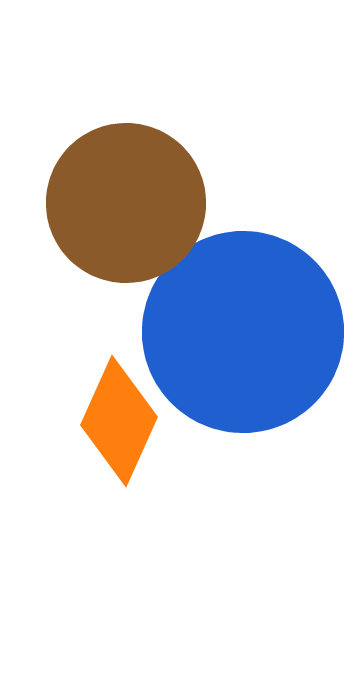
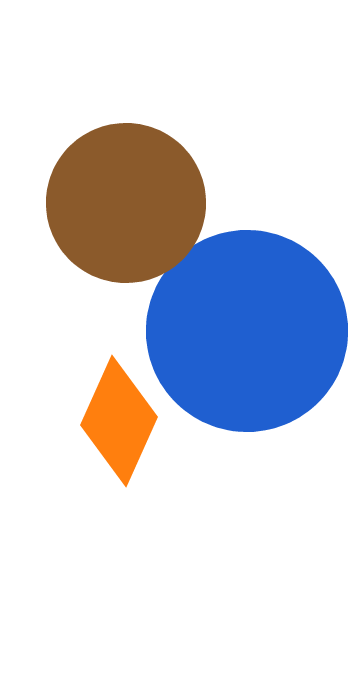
blue circle: moved 4 px right, 1 px up
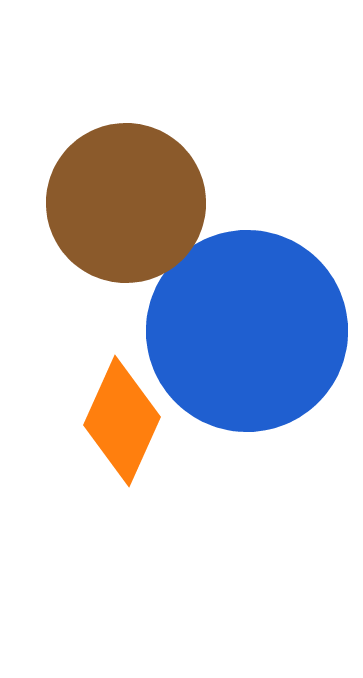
orange diamond: moved 3 px right
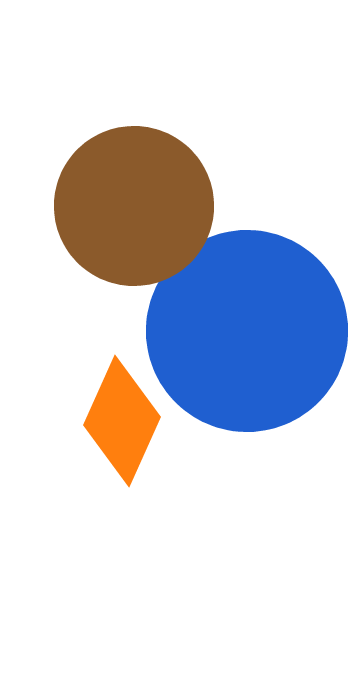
brown circle: moved 8 px right, 3 px down
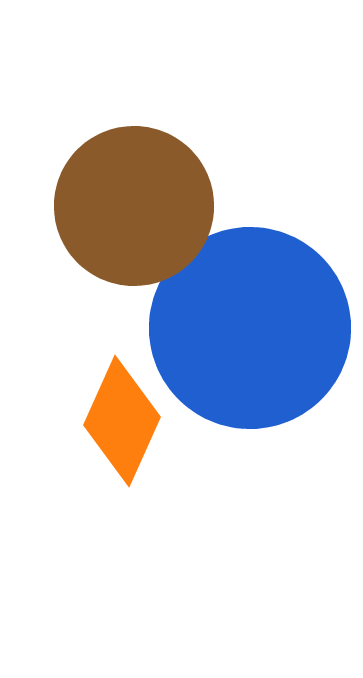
blue circle: moved 3 px right, 3 px up
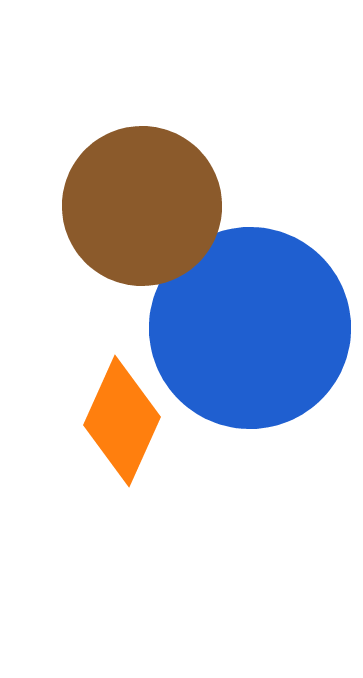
brown circle: moved 8 px right
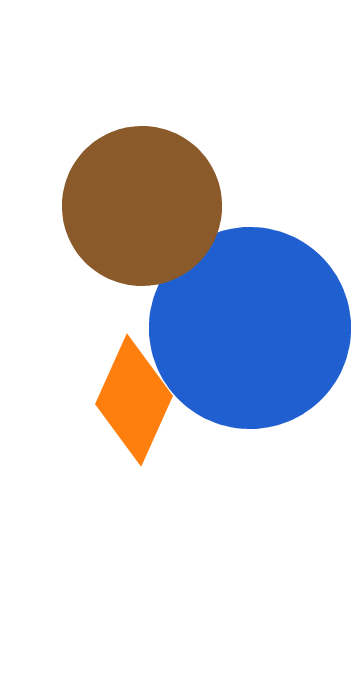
orange diamond: moved 12 px right, 21 px up
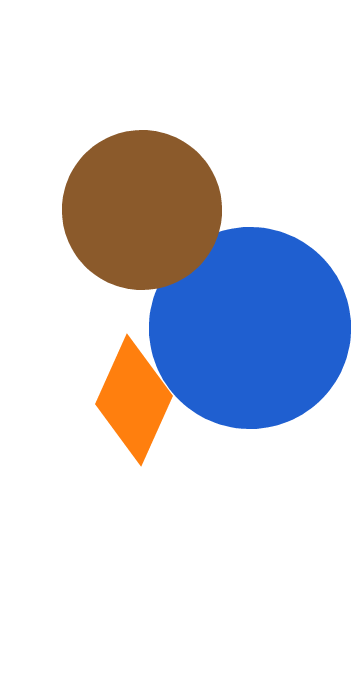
brown circle: moved 4 px down
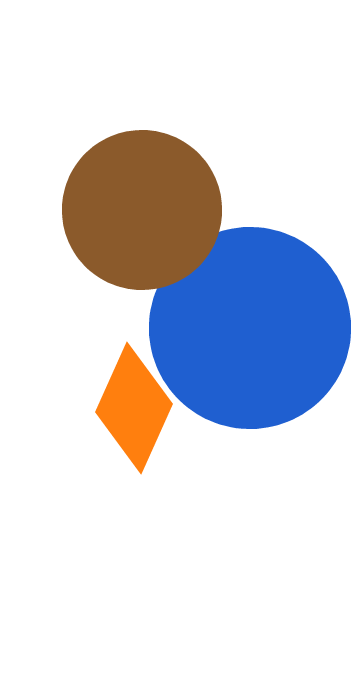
orange diamond: moved 8 px down
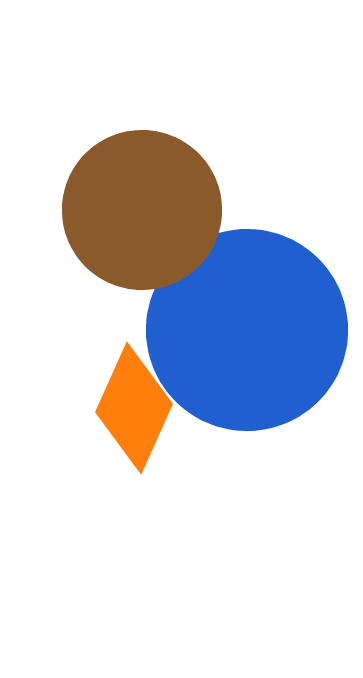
blue circle: moved 3 px left, 2 px down
